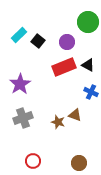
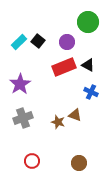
cyan rectangle: moved 7 px down
red circle: moved 1 px left
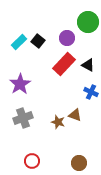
purple circle: moved 4 px up
red rectangle: moved 3 px up; rotated 25 degrees counterclockwise
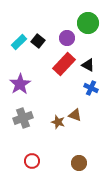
green circle: moved 1 px down
blue cross: moved 4 px up
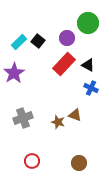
purple star: moved 6 px left, 11 px up
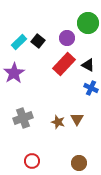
brown triangle: moved 2 px right, 4 px down; rotated 40 degrees clockwise
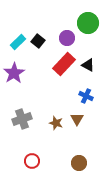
cyan rectangle: moved 1 px left
blue cross: moved 5 px left, 8 px down
gray cross: moved 1 px left, 1 px down
brown star: moved 2 px left, 1 px down
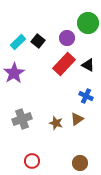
brown triangle: rotated 24 degrees clockwise
brown circle: moved 1 px right
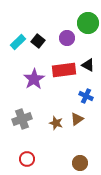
red rectangle: moved 6 px down; rotated 40 degrees clockwise
purple star: moved 20 px right, 6 px down
red circle: moved 5 px left, 2 px up
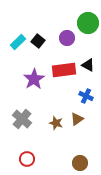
gray cross: rotated 30 degrees counterclockwise
